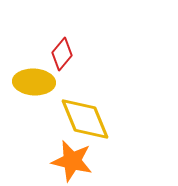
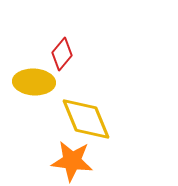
yellow diamond: moved 1 px right
orange star: rotated 6 degrees counterclockwise
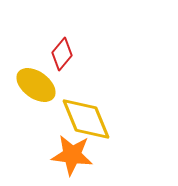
yellow ellipse: moved 2 px right, 3 px down; rotated 33 degrees clockwise
orange star: moved 6 px up
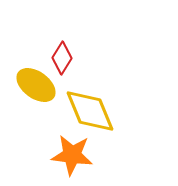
red diamond: moved 4 px down; rotated 8 degrees counterclockwise
yellow diamond: moved 4 px right, 8 px up
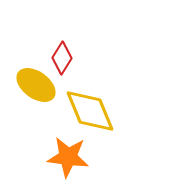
orange star: moved 4 px left, 2 px down
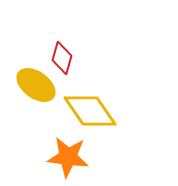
red diamond: rotated 16 degrees counterclockwise
yellow diamond: rotated 12 degrees counterclockwise
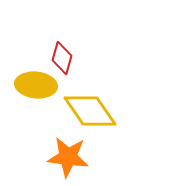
yellow ellipse: rotated 30 degrees counterclockwise
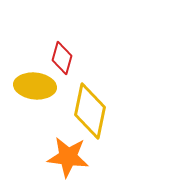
yellow ellipse: moved 1 px left, 1 px down
yellow diamond: rotated 46 degrees clockwise
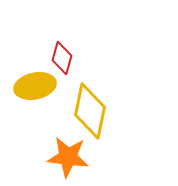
yellow ellipse: rotated 18 degrees counterclockwise
